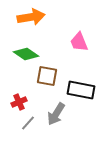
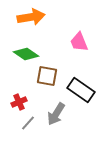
black rectangle: rotated 24 degrees clockwise
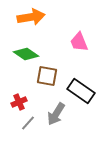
black rectangle: moved 1 px down
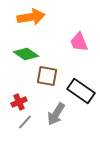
gray line: moved 3 px left, 1 px up
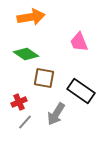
brown square: moved 3 px left, 2 px down
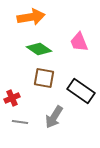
green diamond: moved 13 px right, 5 px up
red cross: moved 7 px left, 4 px up
gray arrow: moved 2 px left, 3 px down
gray line: moved 5 px left; rotated 56 degrees clockwise
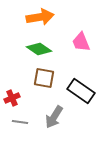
orange arrow: moved 9 px right
pink trapezoid: moved 2 px right
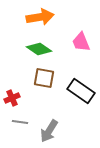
gray arrow: moved 5 px left, 14 px down
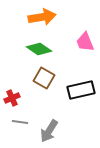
orange arrow: moved 2 px right
pink trapezoid: moved 4 px right
brown square: rotated 20 degrees clockwise
black rectangle: moved 1 px up; rotated 48 degrees counterclockwise
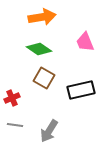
gray line: moved 5 px left, 3 px down
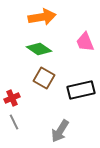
gray line: moved 1 px left, 3 px up; rotated 56 degrees clockwise
gray arrow: moved 11 px right
